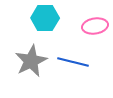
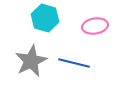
cyan hexagon: rotated 16 degrees clockwise
blue line: moved 1 px right, 1 px down
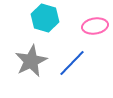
blue line: moved 2 px left; rotated 60 degrees counterclockwise
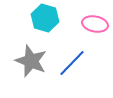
pink ellipse: moved 2 px up; rotated 20 degrees clockwise
gray star: rotated 24 degrees counterclockwise
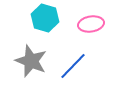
pink ellipse: moved 4 px left; rotated 20 degrees counterclockwise
blue line: moved 1 px right, 3 px down
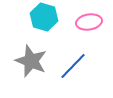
cyan hexagon: moved 1 px left, 1 px up
pink ellipse: moved 2 px left, 2 px up
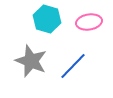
cyan hexagon: moved 3 px right, 2 px down
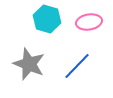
gray star: moved 2 px left, 3 px down
blue line: moved 4 px right
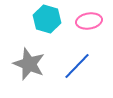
pink ellipse: moved 1 px up
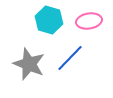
cyan hexagon: moved 2 px right, 1 px down
blue line: moved 7 px left, 8 px up
